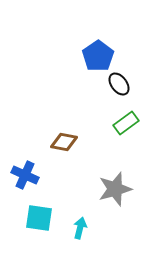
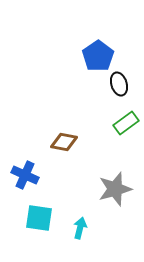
black ellipse: rotated 20 degrees clockwise
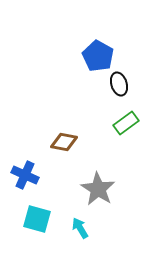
blue pentagon: rotated 8 degrees counterclockwise
gray star: moved 17 px left; rotated 24 degrees counterclockwise
cyan square: moved 2 px left, 1 px down; rotated 8 degrees clockwise
cyan arrow: rotated 45 degrees counterclockwise
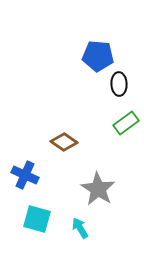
blue pentagon: rotated 24 degrees counterclockwise
black ellipse: rotated 15 degrees clockwise
brown diamond: rotated 24 degrees clockwise
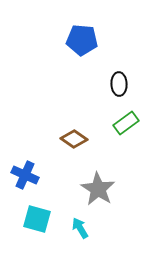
blue pentagon: moved 16 px left, 16 px up
brown diamond: moved 10 px right, 3 px up
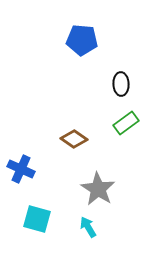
black ellipse: moved 2 px right
blue cross: moved 4 px left, 6 px up
cyan arrow: moved 8 px right, 1 px up
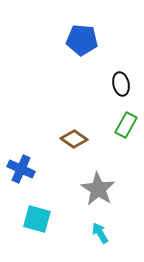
black ellipse: rotated 10 degrees counterclockwise
green rectangle: moved 2 px down; rotated 25 degrees counterclockwise
cyan arrow: moved 12 px right, 6 px down
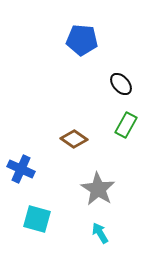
black ellipse: rotated 30 degrees counterclockwise
